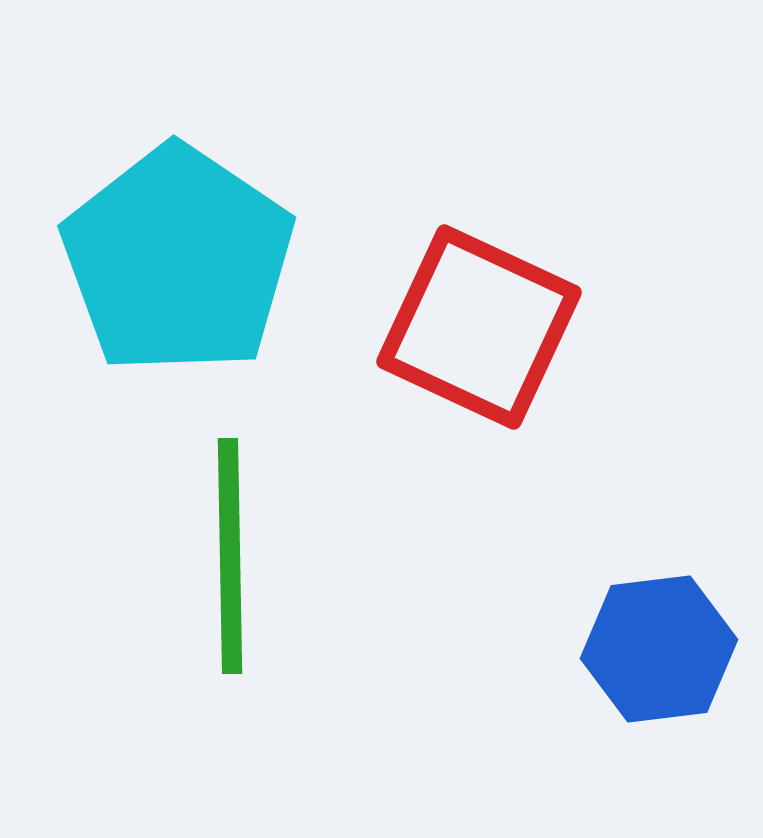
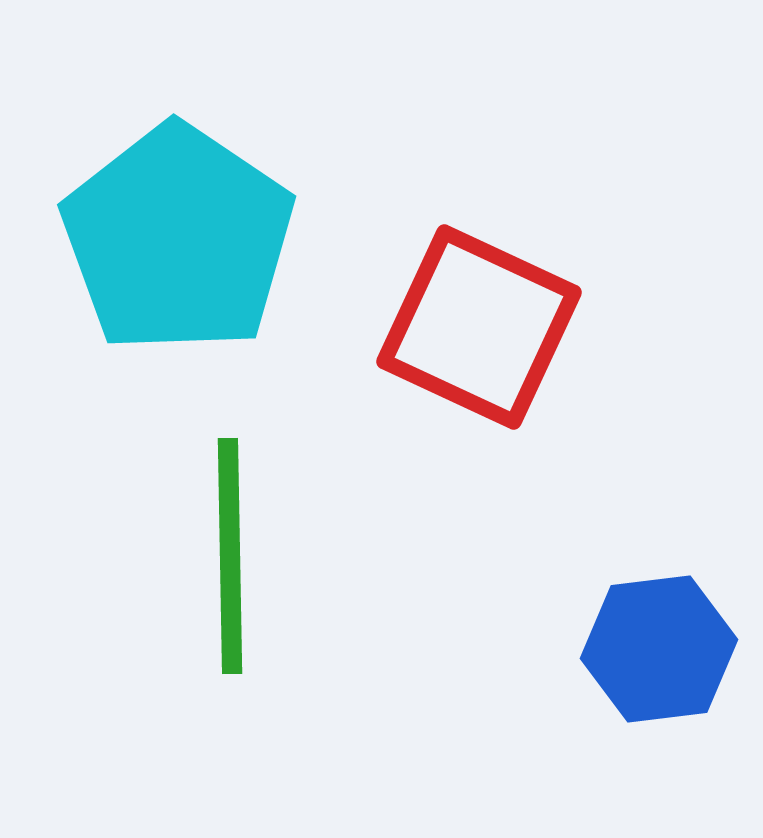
cyan pentagon: moved 21 px up
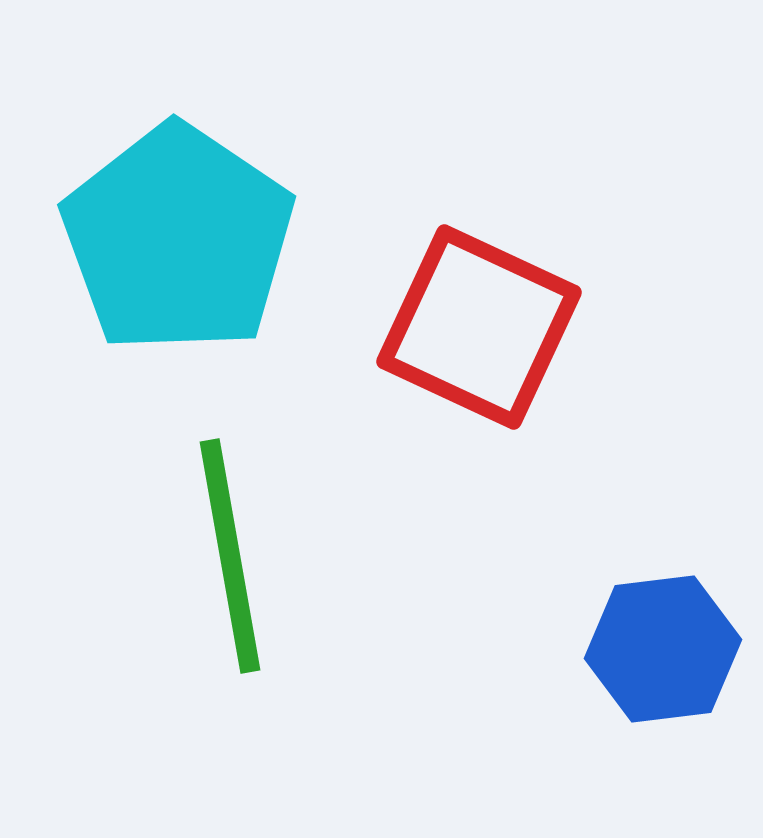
green line: rotated 9 degrees counterclockwise
blue hexagon: moved 4 px right
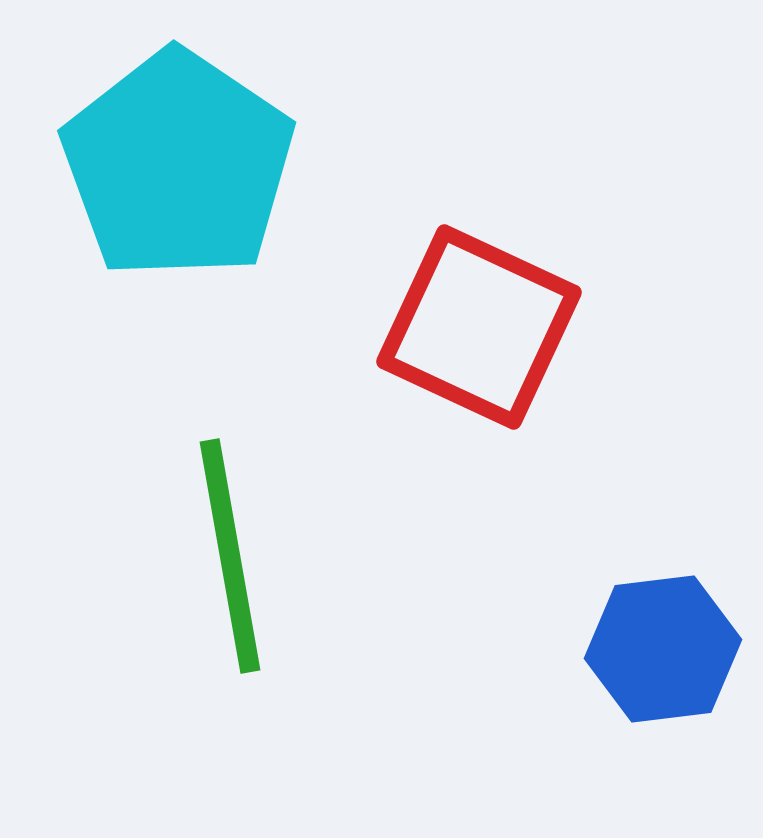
cyan pentagon: moved 74 px up
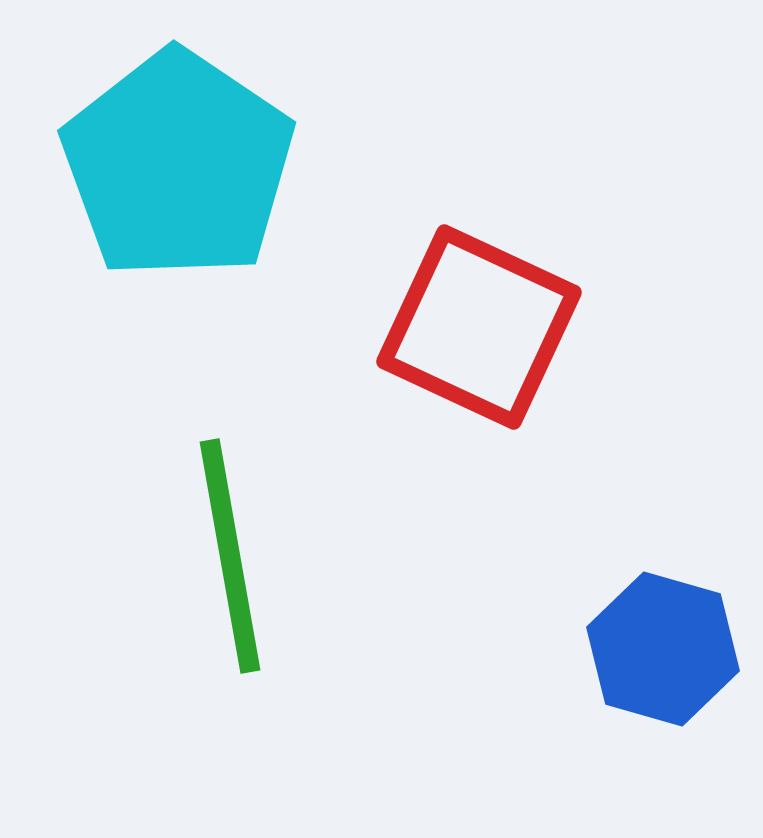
blue hexagon: rotated 23 degrees clockwise
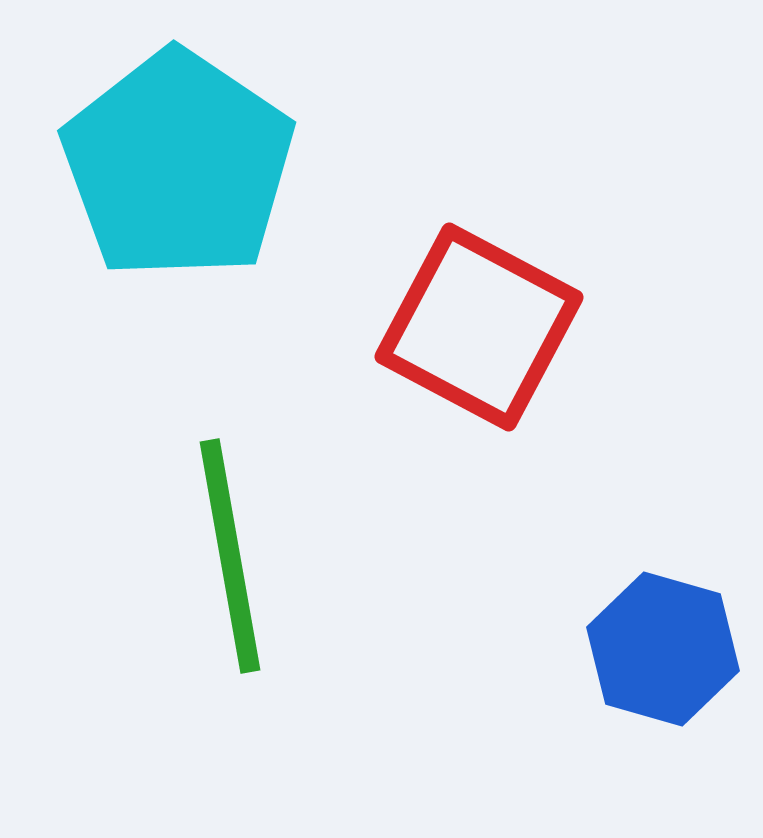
red square: rotated 3 degrees clockwise
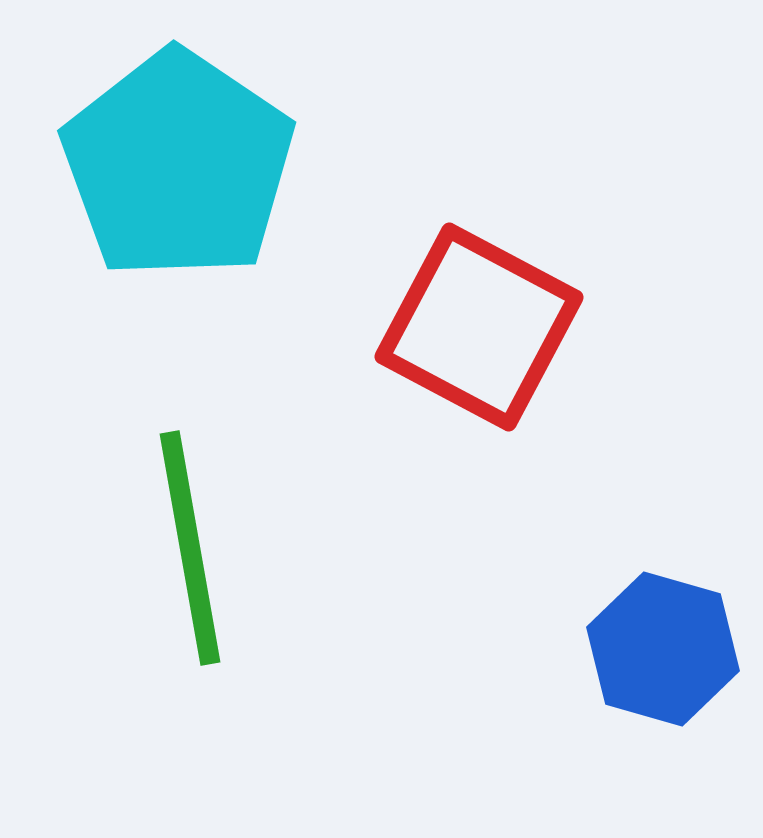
green line: moved 40 px left, 8 px up
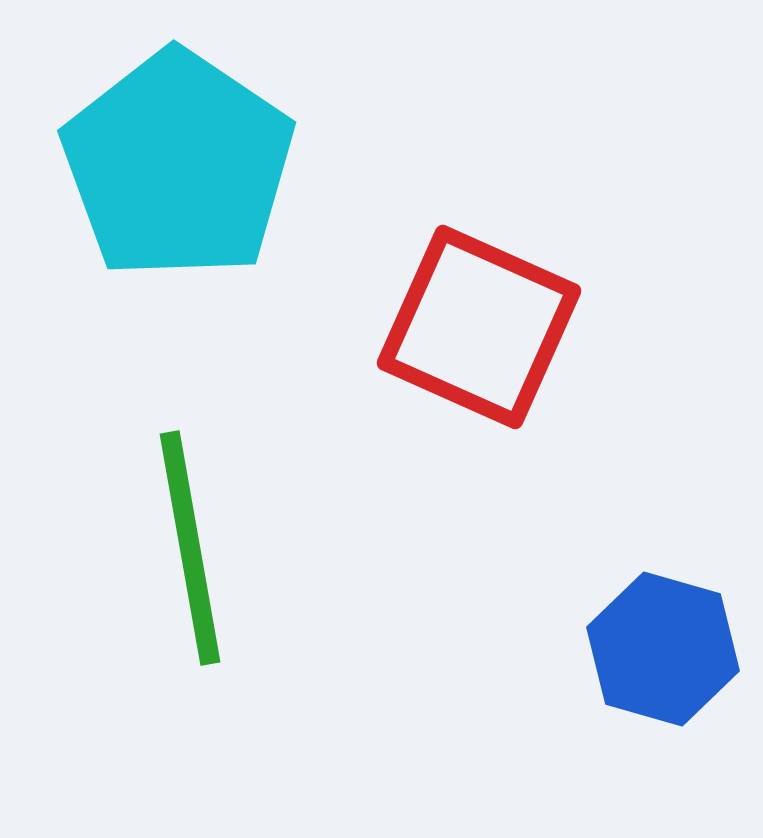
red square: rotated 4 degrees counterclockwise
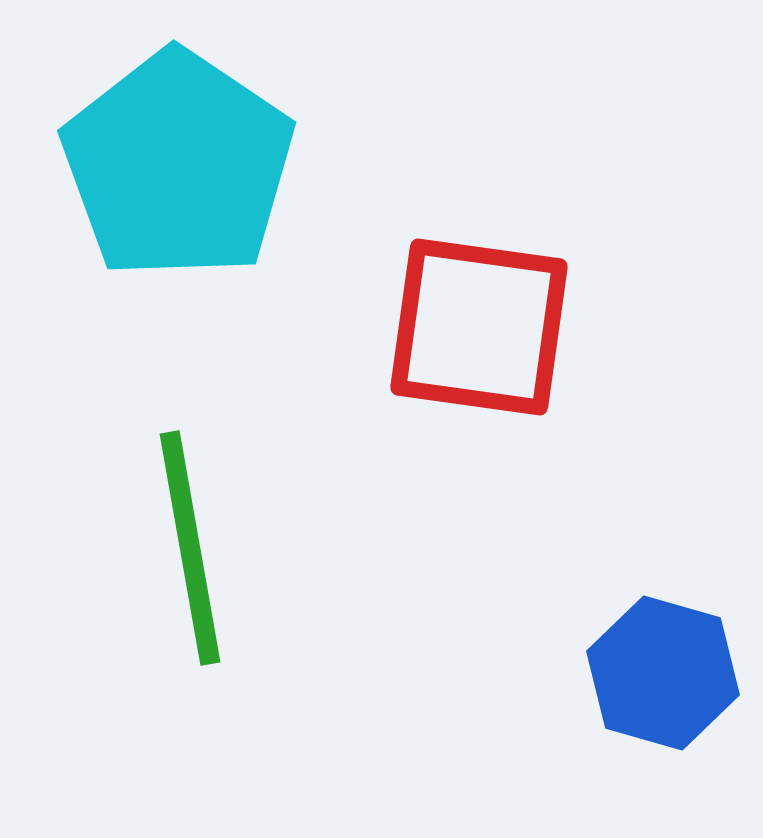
red square: rotated 16 degrees counterclockwise
blue hexagon: moved 24 px down
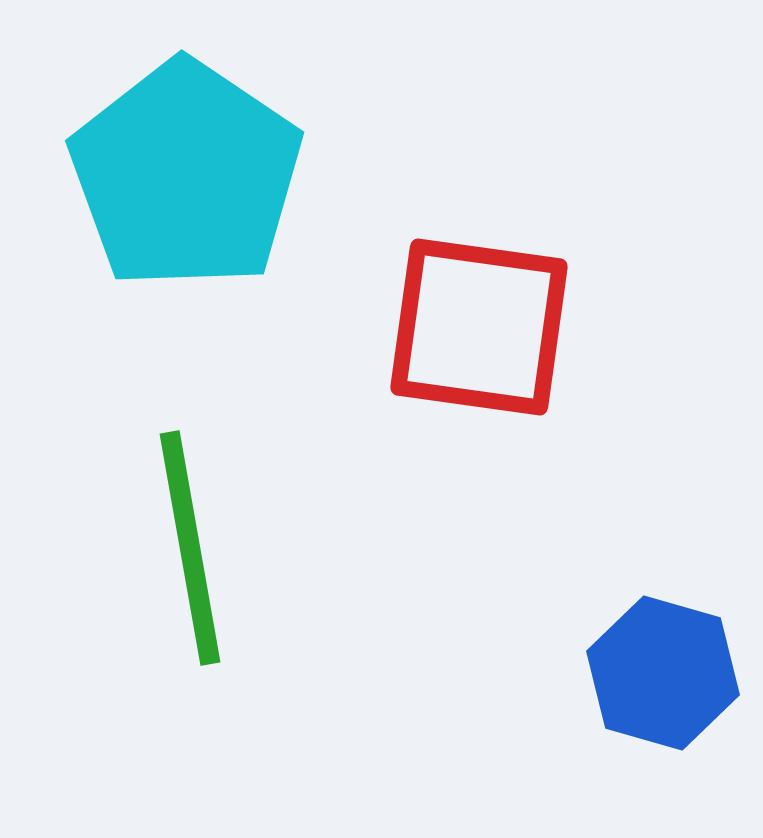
cyan pentagon: moved 8 px right, 10 px down
